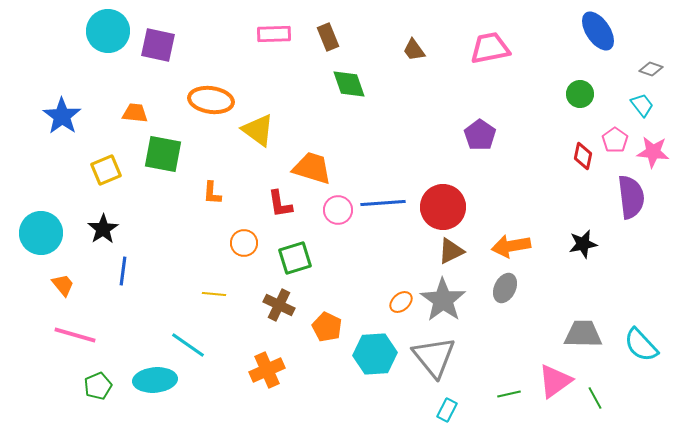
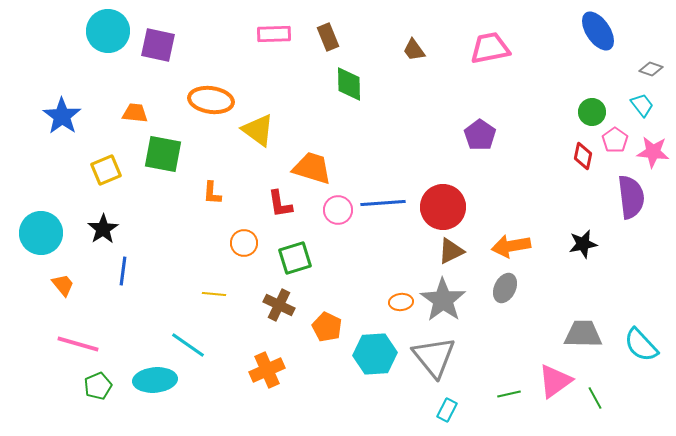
green diamond at (349, 84): rotated 18 degrees clockwise
green circle at (580, 94): moved 12 px right, 18 px down
orange ellipse at (401, 302): rotated 35 degrees clockwise
pink line at (75, 335): moved 3 px right, 9 px down
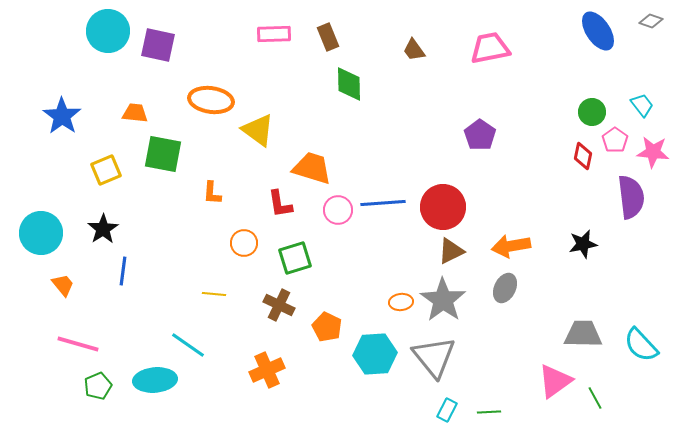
gray diamond at (651, 69): moved 48 px up
green line at (509, 394): moved 20 px left, 18 px down; rotated 10 degrees clockwise
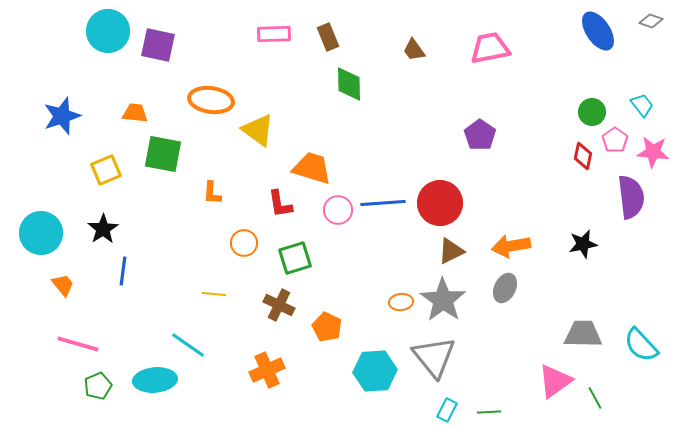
blue star at (62, 116): rotated 18 degrees clockwise
red circle at (443, 207): moved 3 px left, 4 px up
cyan hexagon at (375, 354): moved 17 px down
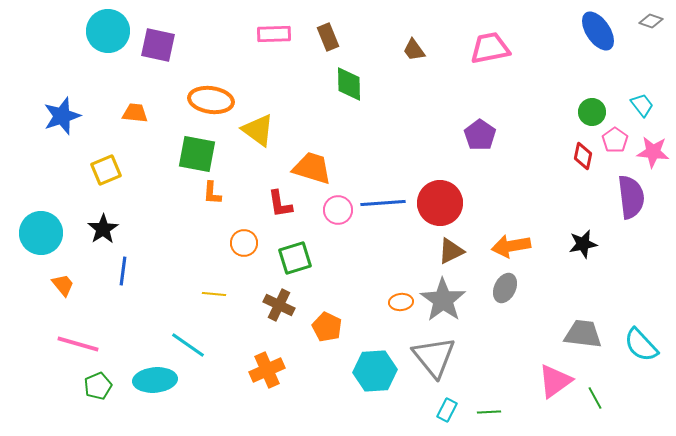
green square at (163, 154): moved 34 px right
gray trapezoid at (583, 334): rotated 6 degrees clockwise
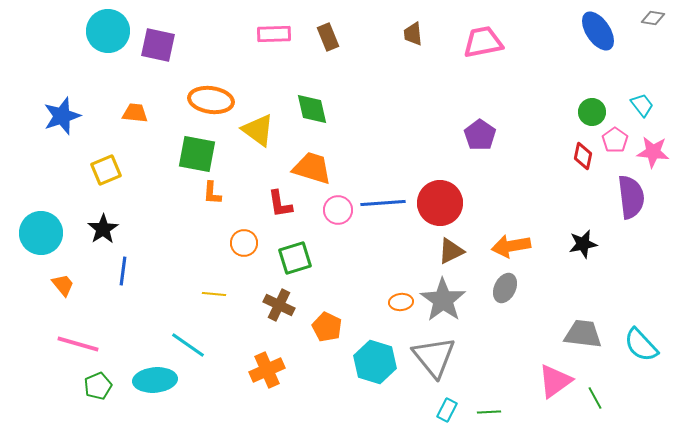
gray diamond at (651, 21): moved 2 px right, 3 px up; rotated 10 degrees counterclockwise
pink trapezoid at (490, 48): moved 7 px left, 6 px up
brown trapezoid at (414, 50): moved 1 px left, 16 px up; rotated 30 degrees clockwise
green diamond at (349, 84): moved 37 px left, 25 px down; rotated 12 degrees counterclockwise
cyan hexagon at (375, 371): moved 9 px up; rotated 21 degrees clockwise
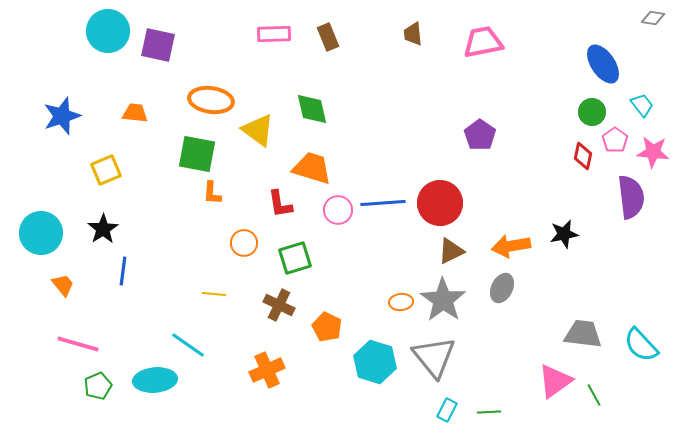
blue ellipse at (598, 31): moved 5 px right, 33 px down
black star at (583, 244): moved 19 px left, 10 px up
gray ellipse at (505, 288): moved 3 px left
green line at (595, 398): moved 1 px left, 3 px up
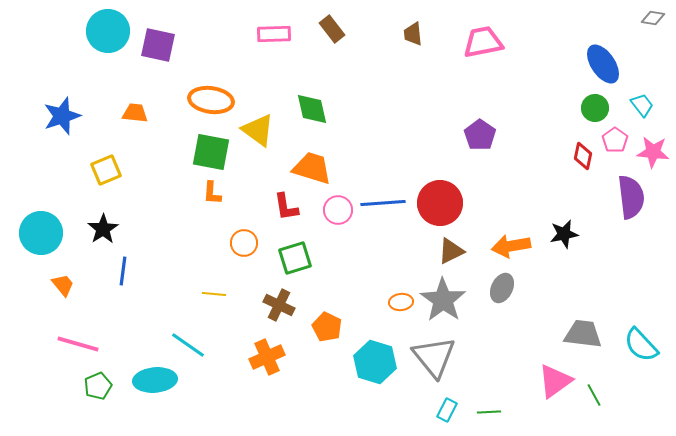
brown rectangle at (328, 37): moved 4 px right, 8 px up; rotated 16 degrees counterclockwise
green circle at (592, 112): moved 3 px right, 4 px up
green square at (197, 154): moved 14 px right, 2 px up
red L-shape at (280, 204): moved 6 px right, 3 px down
orange cross at (267, 370): moved 13 px up
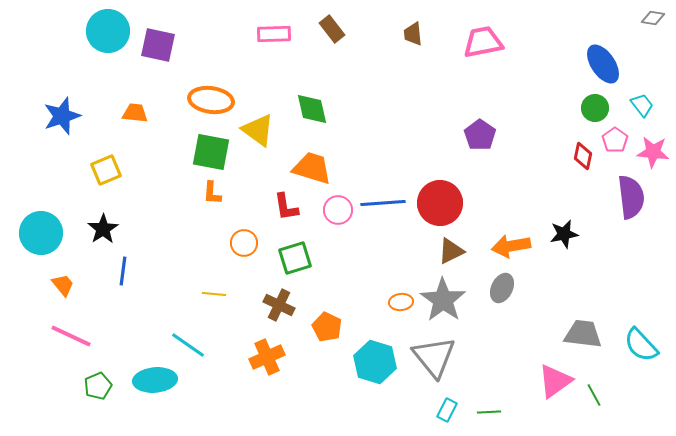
pink line at (78, 344): moved 7 px left, 8 px up; rotated 9 degrees clockwise
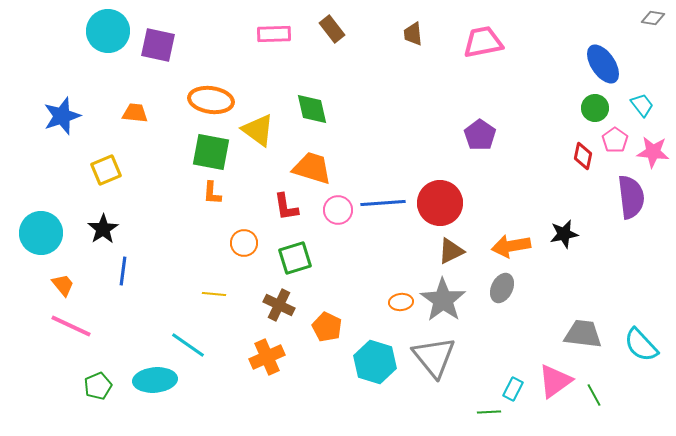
pink line at (71, 336): moved 10 px up
cyan rectangle at (447, 410): moved 66 px right, 21 px up
